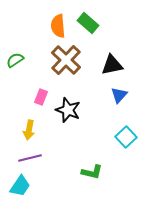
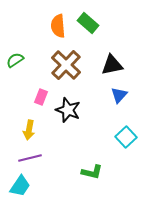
brown cross: moved 5 px down
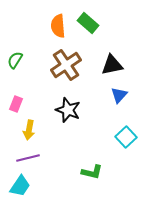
green semicircle: rotated 24 degrees counterclockwise
brown cross: rotated 12 degrees clockwise
pink rectangle: moved 25 px left, 7 px down
purple line: moved 2 px left
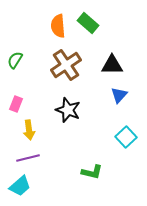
black triangle: rotated 10 degrees clockwise
yellow arrow: rotated 18 degrees counterclockwise
cyan trapezoid: rotated 15 degrees clockwise
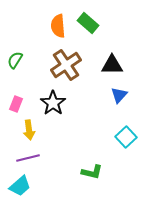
black star: moved 15 px left, 7 px up; rotated 15 degrees clockwise
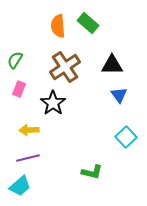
brown cross: moved 1 px left, 2 px down
blue triangle: rotated 18 degrees counterclockwise
pink rectangle: moved 3 px right, 15 px up
yellow arrow: rotated 96 degrees clockwise
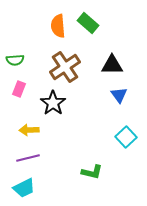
green semicircle: rotated 126 degrees counterclockwise
cyan trapezoid: moved 4 px right, 2 px down; rotated 15 degrees clockwise
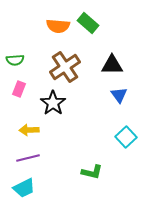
orange semicircle: rotated 80 degrees counterclockwise
